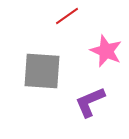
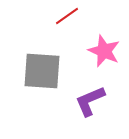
pink star: moved 2 px left
purple L-shape: moved 1 px up
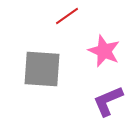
gray square: moved 2 px up
purple L-shape: moved 18 px right
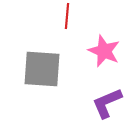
red line: rotated 50 degrees counterclockwise
purple L-shape: moved 1 px left, 2 px down
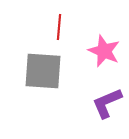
red line: moved 8 px left, 11 px down
gray square: moved 1 px right, 2 px down
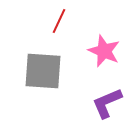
red line: moved 6 px up; rotated 20 degrees clockwise
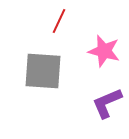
pink star: rotated 8 degrees counterclockwise
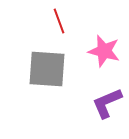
red line: rotated 45 degrees counterclockwise
gray square: moved 4 px right, 2 px up
